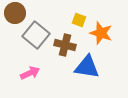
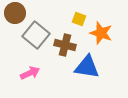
yellow square: moved 1 px up
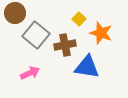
yellow square: rotated 24 degrees clockwise
brown cross: rotated 25 degrees counterclockwise
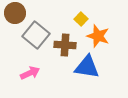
yellow square: moved 2 px right
orange star: moved 3 px left, 3 px down
brown cross: rotated 15 degrees clockwise
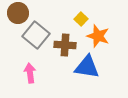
brown circle: moved 3 px right
pink arrow: rotated 72 degrees counterclockwise
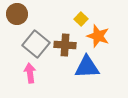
brown circle: moved 1 px left, 1 px down
gray square: moved 9 px down
blue triangle: rotated 12 degrees counterclockwise
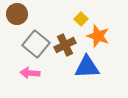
brown cross: rotated 30 degrees counterclockwise
pink arrow: rotated 78 degrees counterclockwise
